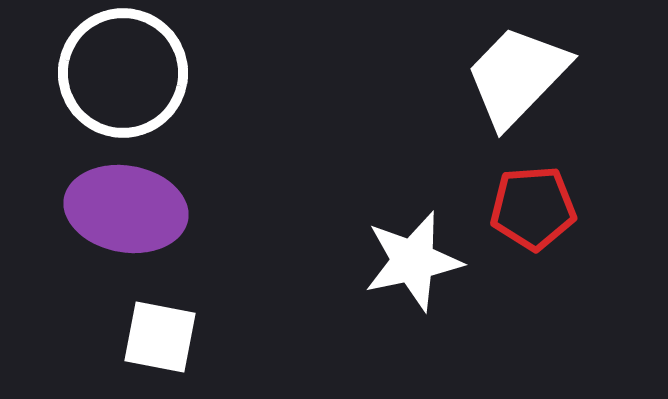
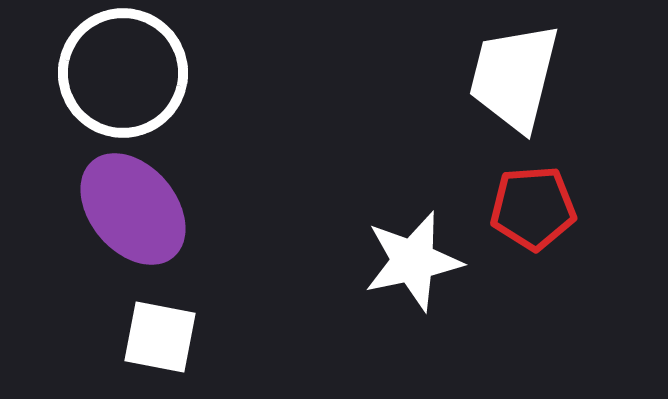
white trapezoid: moved 3 px left, 1 px down; rotated 30 degrees counterclockwise
purple ellipse: moved 7 px right; rotated 40 degrees clockwise
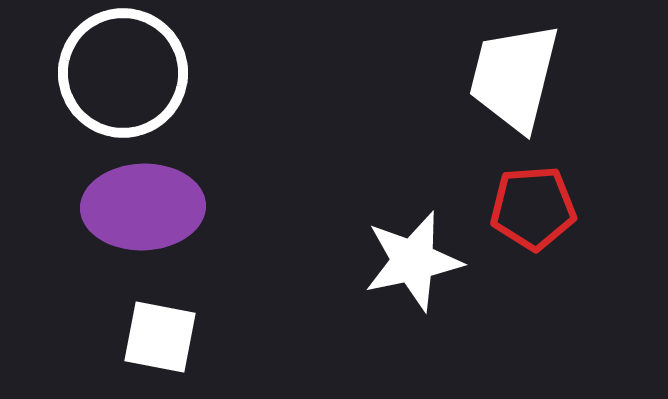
purple ellipse: moved 10 px right, 2 px up; rotated 52 degrees counterclockwise
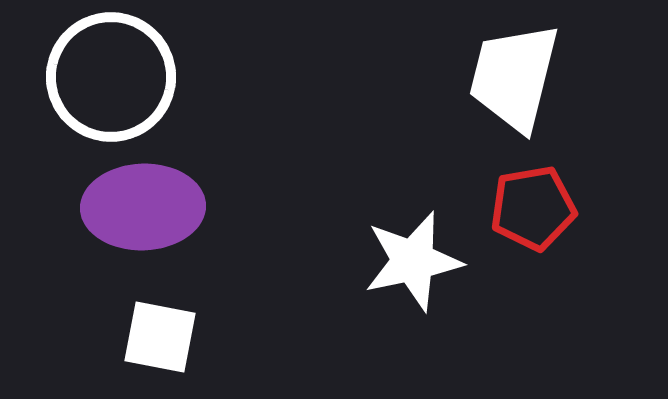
white circle: moved 12 px left, 4 px down
red pentagon: rotated 6 degrees counterclockwise
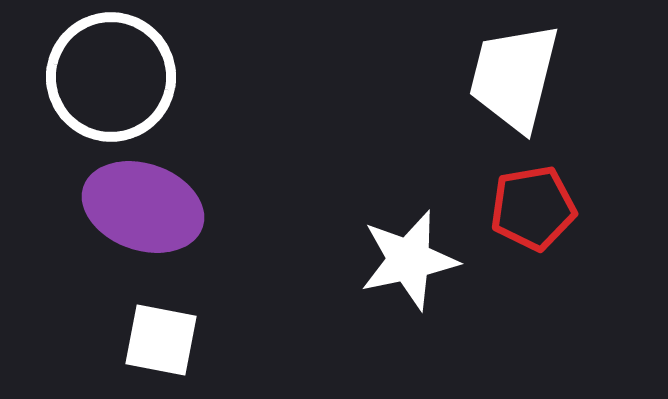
purple ellipse: rotated 21 degrees clockwise
white star: moved 4 px left, 1 px up
white square: moved 1 px right, 3 px down
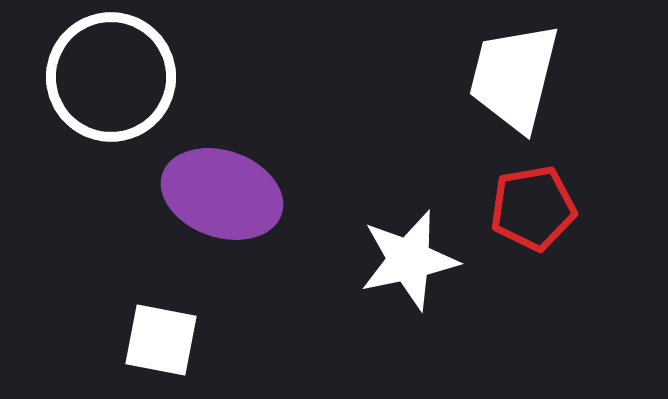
purple ellipse: moved 79 px right, 13 px up
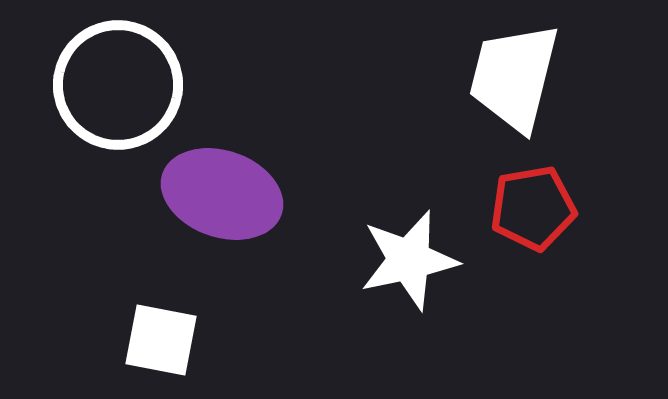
white circle: moved 7 px right, 8 px down
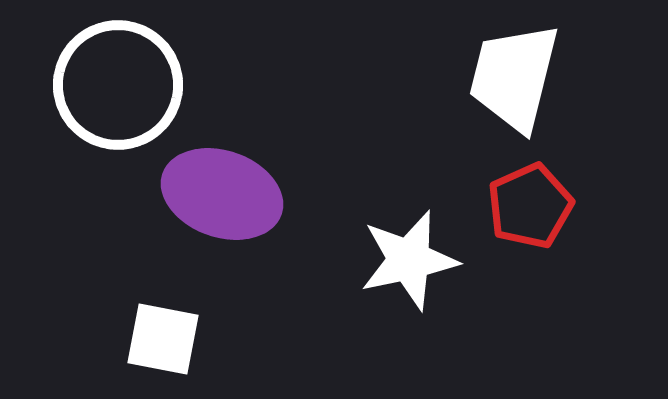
red pentagon: moved 3 px left, 2 px up; rotated 14 degrees counterclockwise
white square: moved 2 px right, 1 px up
